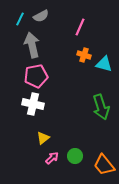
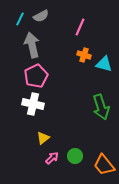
pink pentagon: rotated 15 degrees counterclockwise
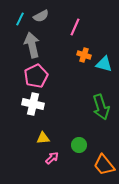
pink line: moved 5 px left
yellow triangle: rotated 32 degrees clockwise
green circle: moved 4 px right, 11 px up
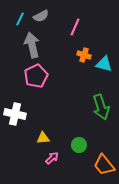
white cross: moved 18 px left, 10 px down
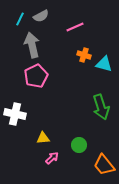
pink line: rotated 42 degrees clockwise
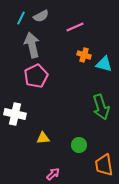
cyan line: moved 1 px right, 1 px up
pink arrow: moved 1 px right, 16 px down
orange trapezoid: rotated 30 degrees clockwise
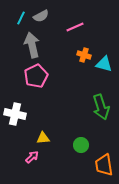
green circle: moved 2 px right
pink arrow: moved 21 px left, 17 px up
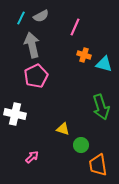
pink line: rotated 42 degrees counterclockwise
yellow triangle: moved 20 px right, 9 px up; rotated 24 degrees clockwise
orange trapezoid: moved 6 px left
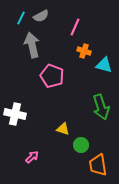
orange cross: moved 4 px up
cyan triangle: moved 1 px down
pink pentagon: moved 16 px right; rotated 25 degrees counterclockwise
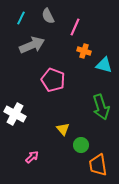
gray semicircle: moved 7 px right; rotated 91 degrees clockwise
gray arrow: rotated 80 degrees clockwise
pink pentagon: moved 1 px right, 4 px down
white cross: rotated 15 degrees clockwise
yellow triangle: rotated 32 degrees clockwise
